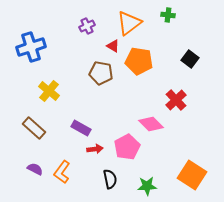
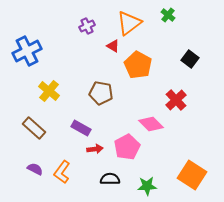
green cross: rotated 32 degrees clockwise
blue cross: moved 4 px left, 4 px down; rotated 8 degrees counterclockwise
orange pentagon: moved 1 px left, 4 px down; rotated 20 degrees clockwise
brown pentagon: moved 20 px down
black semicircle: rotated 78 degrees counterclockwise
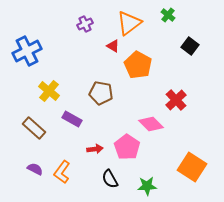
purple cross: moved 2 px left, 2 px up
black square: moved 13 px up
purple rectangle: moved 9 px left, 9 px up
pink pentagon: rotated 10 degrees counterclockwise
orange square: moved 8 px up
black semicircle: rotated 120 degrees counterclockwise
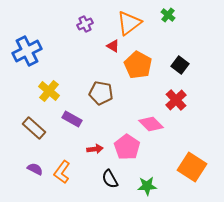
black square: moved 10 px left, 19 px down
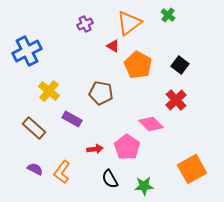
orange square: moved 2 px down; rotated 28 degrees clockwise
green star: moved 3 px left
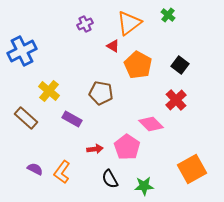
blue cross: moved 5 px left
brown rectangle: moved 8 px left, 10 px up
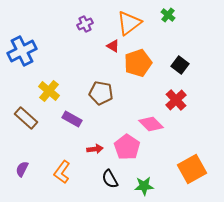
orange pentagon: moved 2 px up; rotated 24 degrees clockwise
purple semicircle: moved 13 px left; rotated 91 degrees counterclockwise
